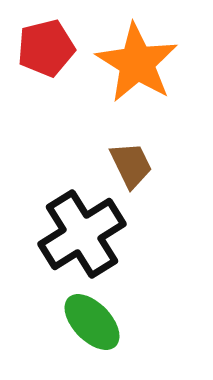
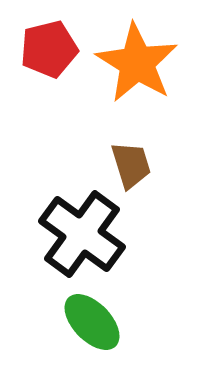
red pentagon: moved 3 px right, 1 px down
brown trapezoid: rotated 9 degrees clockwise
black cross: rotated 22 degrees counterclockwise
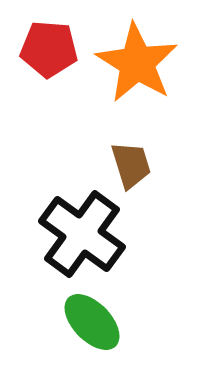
red pentagon: rotated 18 degrees clockwise
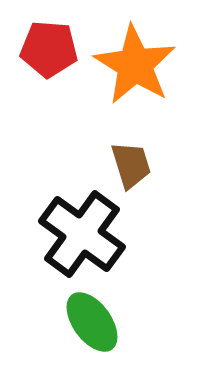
orange star: moved 2 px left, 2 px down
green ellipse: rotated 8 degrees clockwise
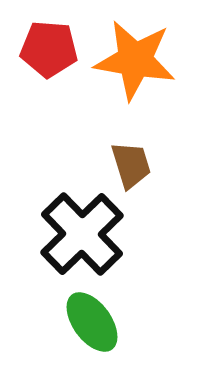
orange star: moved 5 px up; rotated 22 degrees counterclockwise
black cross: rotated 10 degrees clockwise
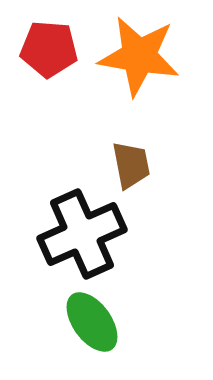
orange star: moved 4 px right, 4 px up
brown trapezoid: rotated 6 degrees clockwise
black cross: rotated 20 degrees clockwise
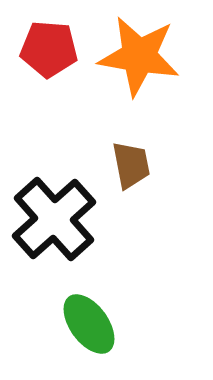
black cross: moved 28 px left, 15 px up; rotated 18 degrees counterclockwise
green ellipse: moved 3 px left, 2 px down
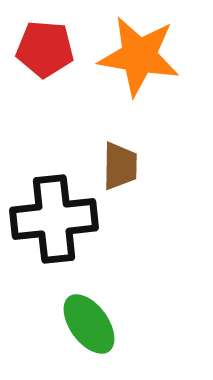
red pentagon: moved 4 px left
brown trapezoid: moved 11 px left, 1 px down; rotated 12 degrees clockwise
black cross: rotated 36 degrees clockwise
